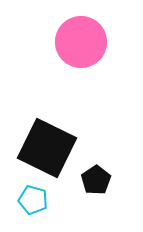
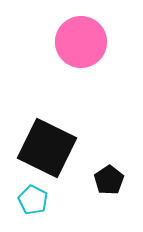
black pentagon: moved 13 px right
cyan pentagon: rotated 12 degrees clockwise
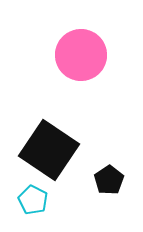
pink circle: moved 13 px down
black square: moved 2 px right, 2 px down; rotated 8 degrees clockwise
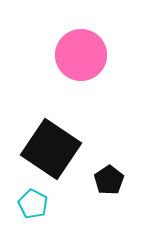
black square: moved 2 px right, 1 px up
cyan pentagon: moved 4 px down
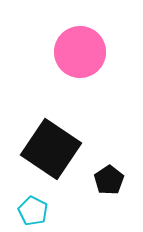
pink circle: moved 1 px left, 3 px up
cyan pentagon: moved 7 px down
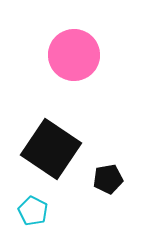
pink circle: moved 6 px left, 3 px down
black pentagon: moved 1 px left, 1 px up; rotated 24 degrees clockwise
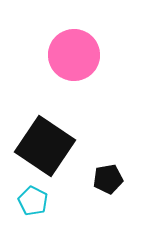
black square: moved 6 px left, 3 px up
cyan pentagon: moved 10 px up
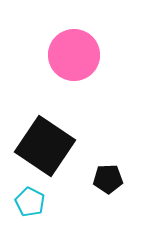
black pentagon: rotated 8 degrees clockwise
cyan pentagon: moved 3 px left, 1 px down
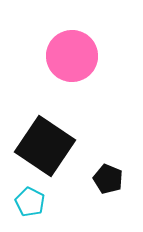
pink circle: moved 2 px left, 1 px down
black pentagon: rotated 24 degrees clockwise
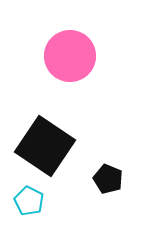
pink circle: moved 2 px left
cyan pentagon: moved 1 px left, 1 px up
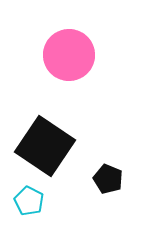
pink circle: moved 1 px left, 1 px up
